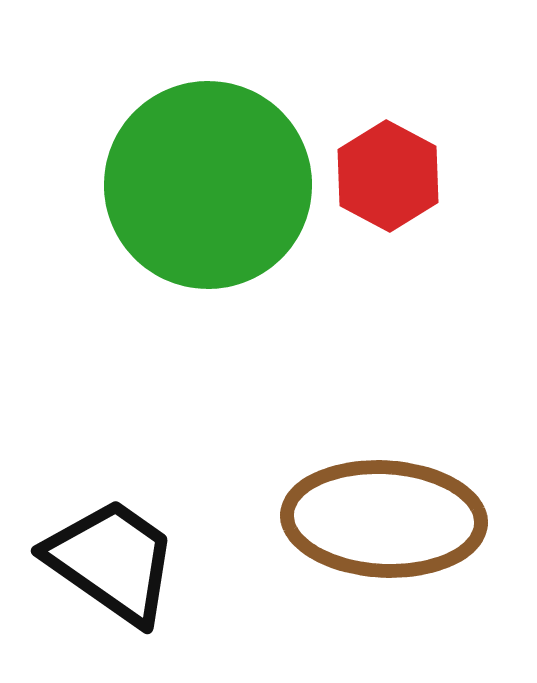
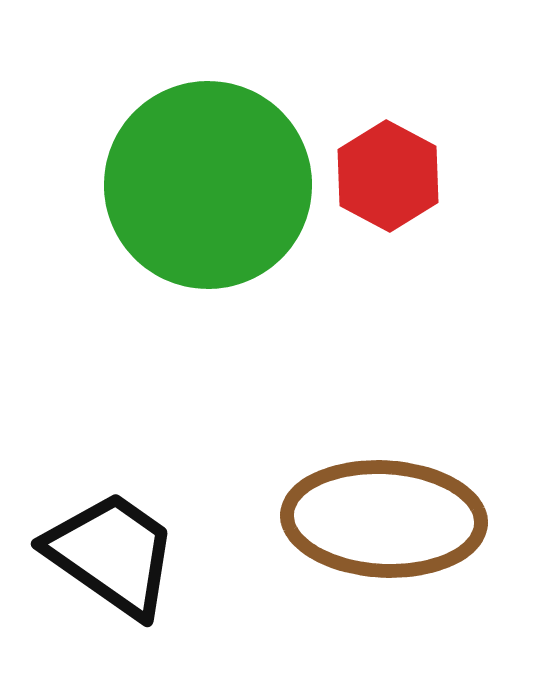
black trapezoid: moved 7 px up
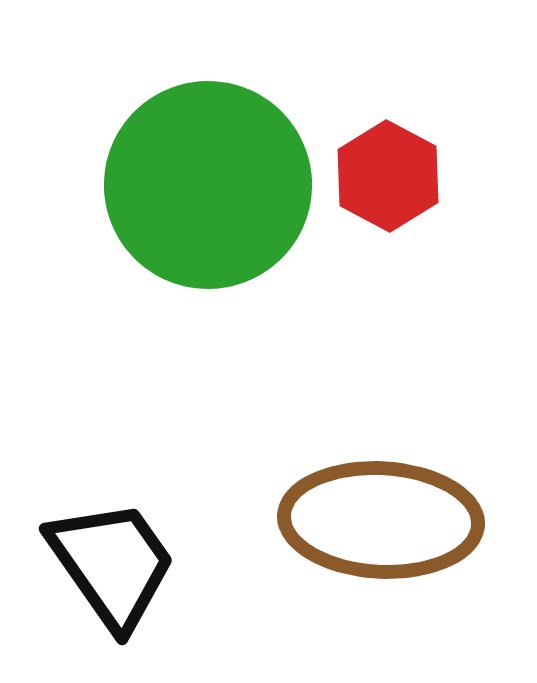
brown ellipse: moved 3 px left, 1 px down
black trapezoid: moved 10 px down; rotated 20 degrees clockwise
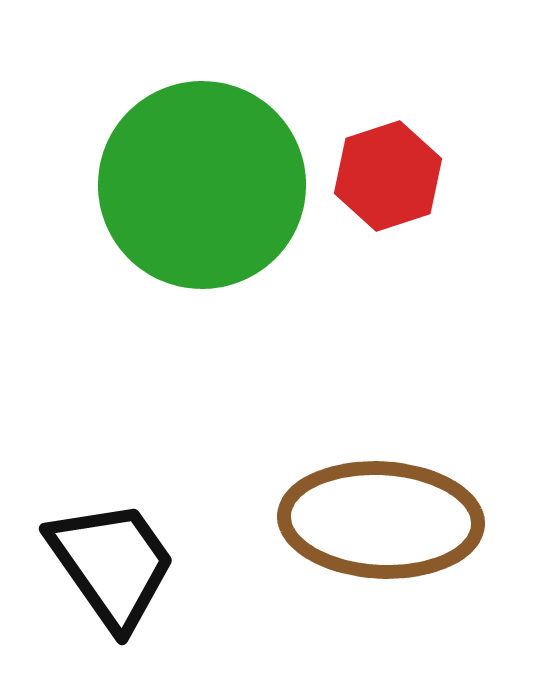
red hexagon: rotated 14 degrees clockwise
green circle: moved 6 px left
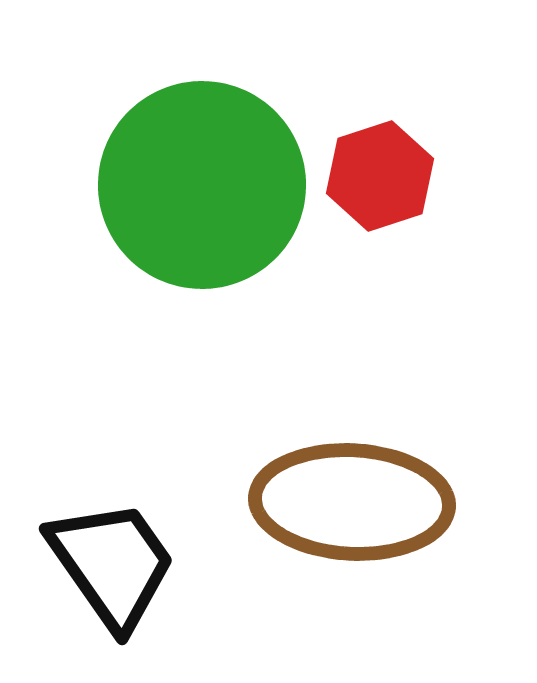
red hexagon: moved 8 px left
brown ellipse: moved 29 px left, 18 px up
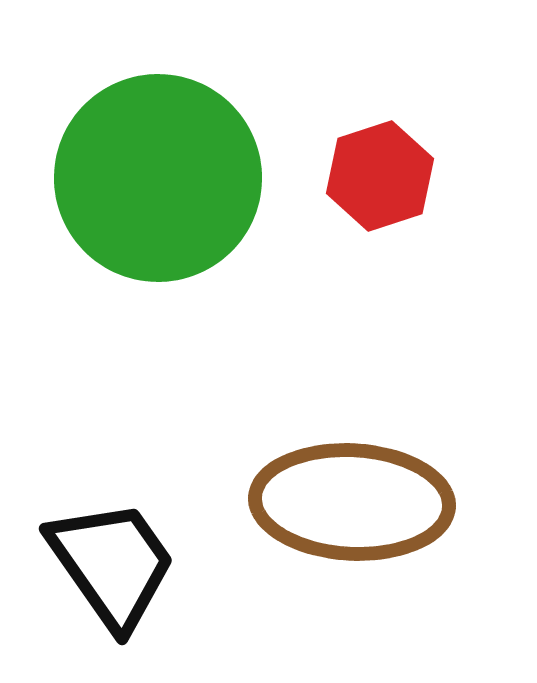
green circle: moved 44 px left, 7 px up
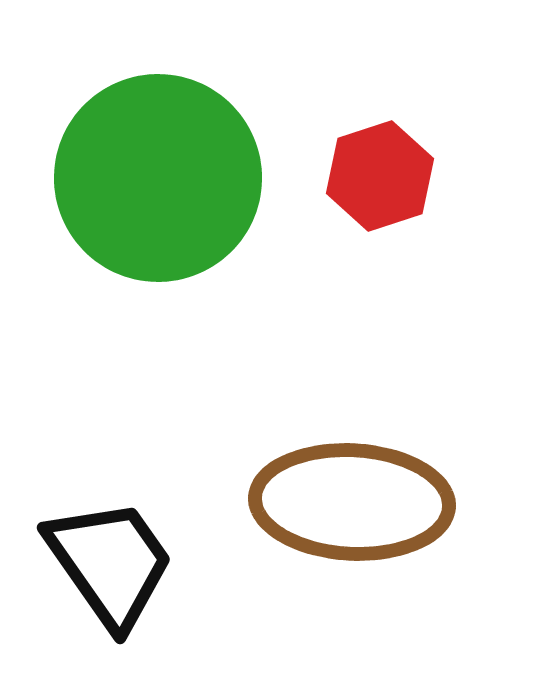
black trapezoid: moved 2 px left, 1 px up
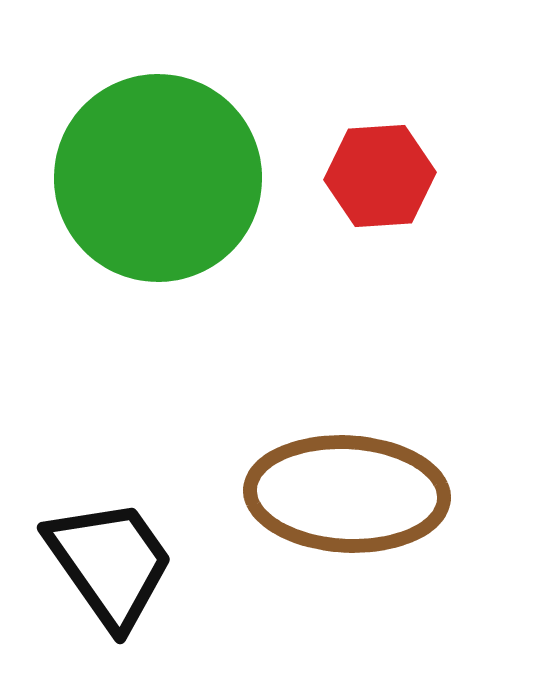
red hexagon: rotated 14 degrees clockwise
brown ellipse: moved 5 px left, 8 px up
